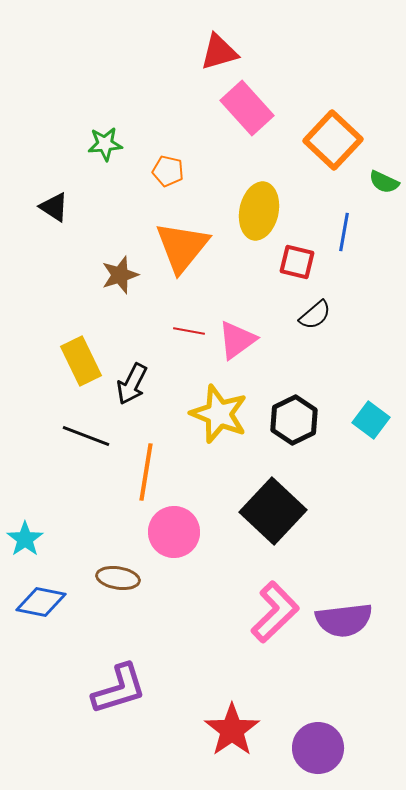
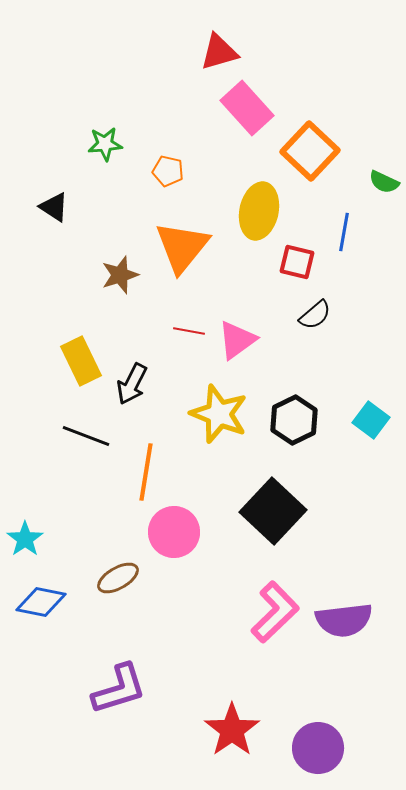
orange square: moved 23 px left, 11 px down
brown ellipse: rotated 39 degrees counterclockwise
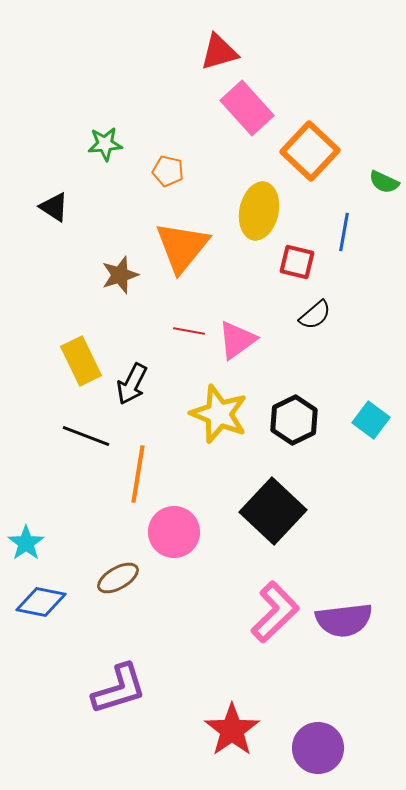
orange line: moved 8 px left, 2 px down
cyan star: moved 1 px right, 4 px down
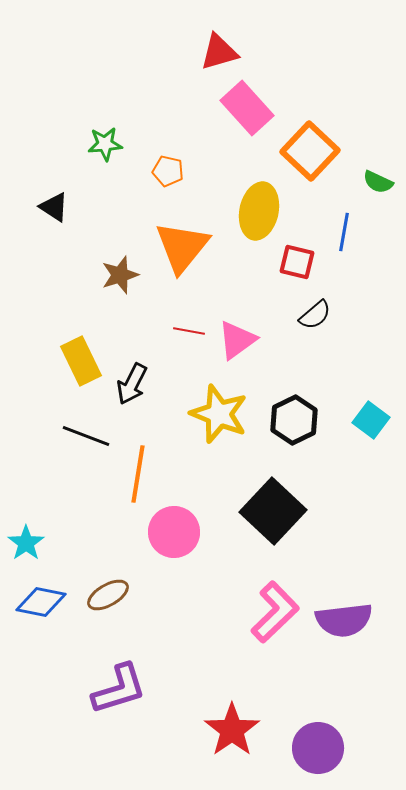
green semicircle: moved 6 px left
brown ellipse: moved 10 px left, 17 px down
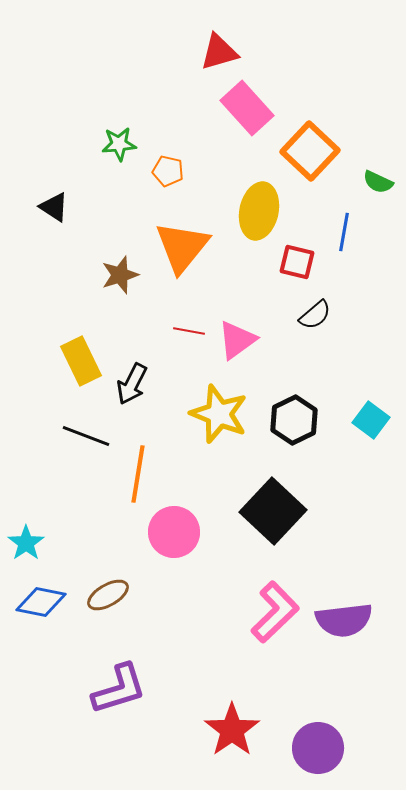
green star: moved 14 px right
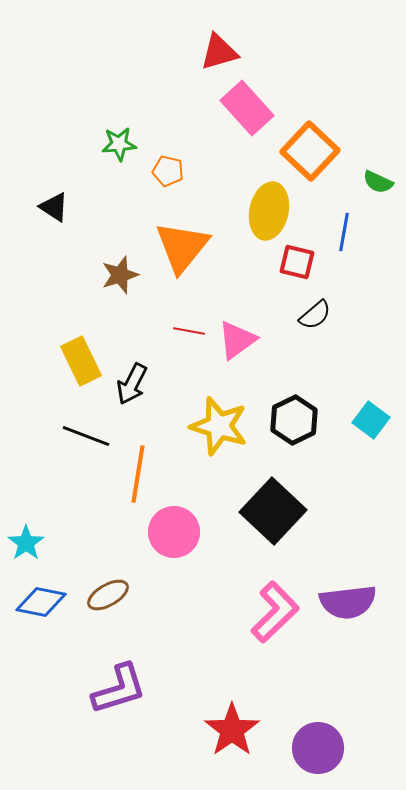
yellow ellipse: moved 10 px right
yellow star: moved 12 px down; rotated 4 degrees counterclockwise
purple semicircle: moved 4 px right, 18 px up
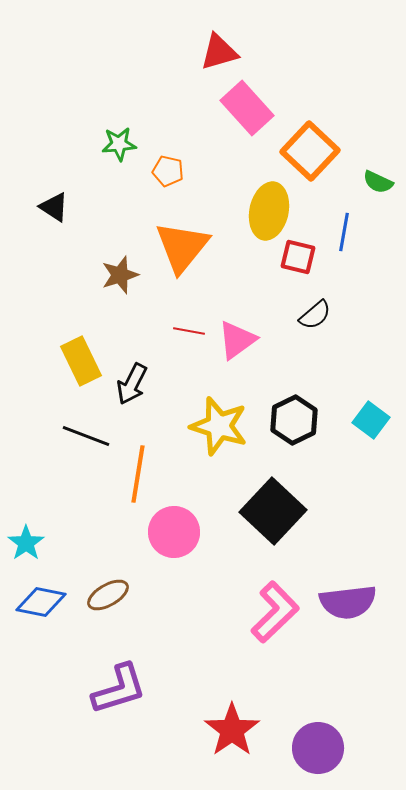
red square: moved 1 px right, 5 px up
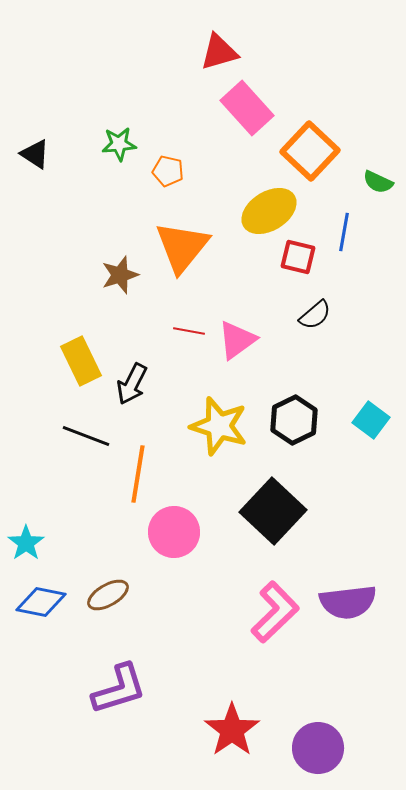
black triangle: moved 19 px left, 53 px up
yellow ellipse: rotated 46 degrees clockwise
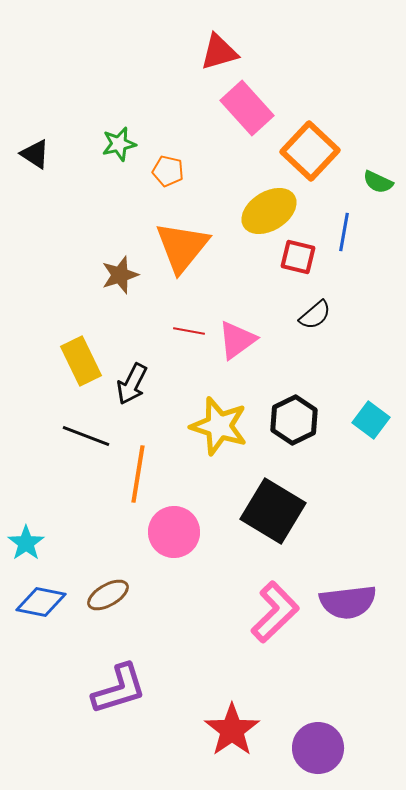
green star: rotated 8 degrees counterclockwise
black square: rotated 12 degrees counterclockwise
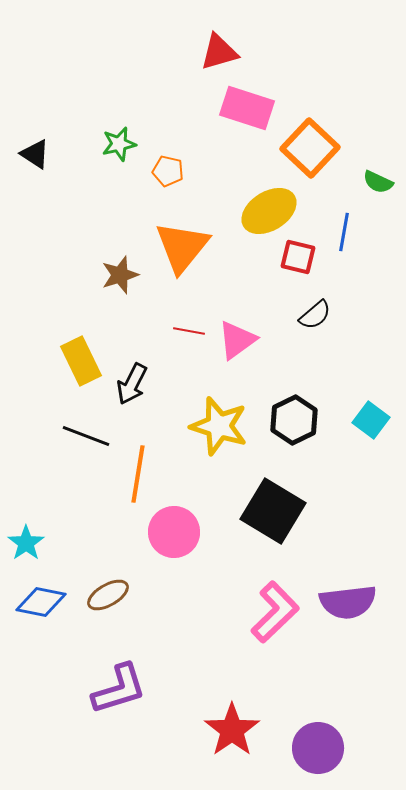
pink rectangle: rotated 30 degrees counterclockwise
orange square: moved 3 px up
